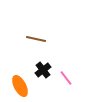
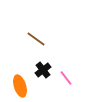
brown line: rotated 24 degrees clockwise
orange ellipse: rotated 10 degrees clockwise
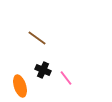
brown line: moved 1 px right, 1 px up
black cross: rotated 28 degrees counterclockwise
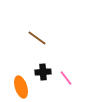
black cross: moved 2 px down; rotated 28 degrees counterclockwise
orange ellipse: moved 1 px right, 1 px down
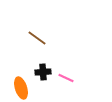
pink line: rotated 28 degrees counterclockwise
orange ellipse: moved 1 px down
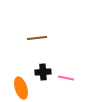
brown line: rotated 42 degrees counterclockwise
pink line: rotated 14 degrees counterclockwise
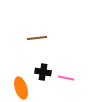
black cross: rotated 14 degrees clockwise
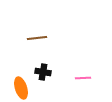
pink line: moved 17 px right; rotated 14 degrees counterclockwise
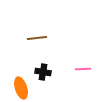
pink line: moved 9 px up
